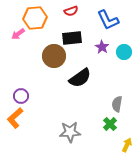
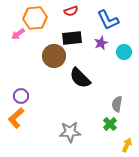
purple star: moved 1 px left, 4 px up; rotated 16 degrees clockwise
black semicircle: rotated 80 degrees clockwise
orange L-shape: moved 1 px right
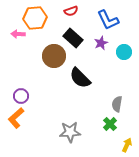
pink arrow: rotated 40 degrees clockwise
black rectangle: moved 1 px right; rotated 48 degrees clockwise
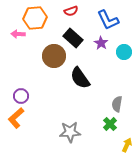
purple star: rotated 16 degrees counterclockwise
black semicircle: rotated 10 degrees clockwise
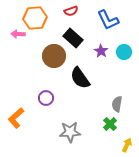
purple star: moved 8 px down
purple circle: moved 25 px right, 2 px down
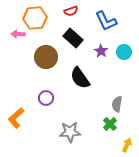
blue L-shape: moved 2 px left, 1 px down
brown circle: moved 8 px left, 1 px down
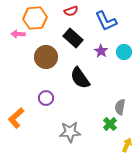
gray semicircle: moved 3 px right, 3 px down
